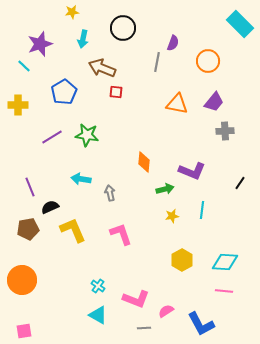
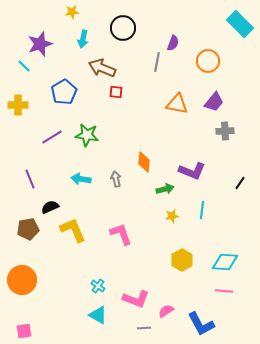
purple line at (30, 187): moved 8 px up
gray arrow at (110, 193): moved 6 px right, 14 px up
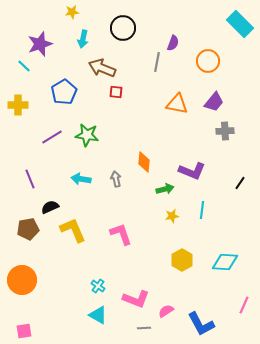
pink line at (224, 291): moved 20 px right, 14 px down; rotated 72 degrees counterclockwise
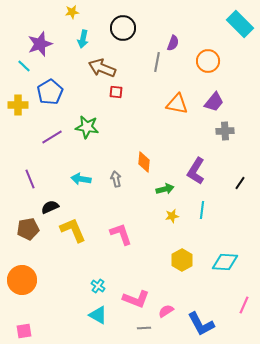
blue pentagon at (64, 92): moved 14 px left
green star at (87, 135): moved 8 px up
purple L-shape at (192, 171): moved 4 px right; rotated 100 degrees clockwise
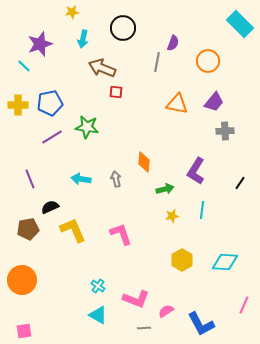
blue pentagon at (50, 92): moved 11 px down; rotated 20 degrees clockwise
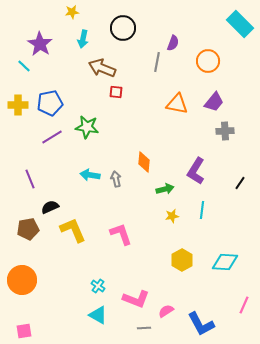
purple star at (40, 44): rotated 20 degrees counterclockwise
cyan arrow at (81, 179): moved 9 px right, 4 px up
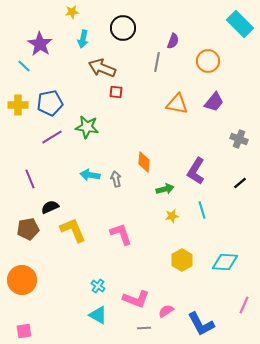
purple semicircle at (173, 43): moved 2 px up
gray cross at (225, 131): moved 14 px right, 8 px down; rotated 24 degrees clockwise
black line at (240, 183): rotated 16 degrees clockwise
cyan line at (202, 210): rotated 24 degrees counterclockwise
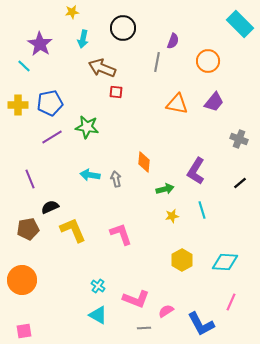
pink line at (244, 305): moved 13 px left, 3 px up
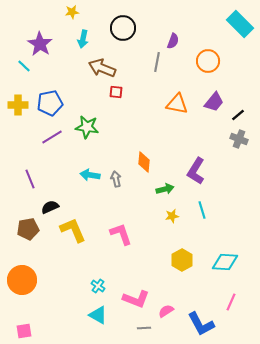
black line at (240, 183): moved 2 px left, 68 px up
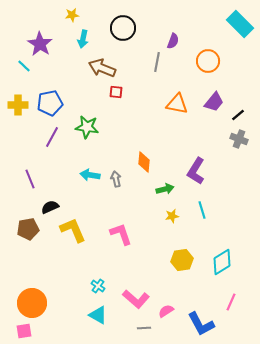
yellow star at (72, 12): moved 3 px down
purple line at (52, 137): rotated 30 degrees counterclockwise
yellow hexagon at (182, 260): rotated 20 degrees clockwise
cyan diamond at (225, 262): moved 3 px left; rotated 36 degrees counterclockwise
orange circle at (22, 280): moved 10 px right, 23 px down
pink L-shape at (136, 299): rotated 20 degrees clockwise
